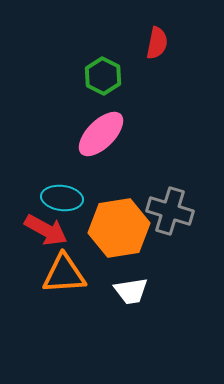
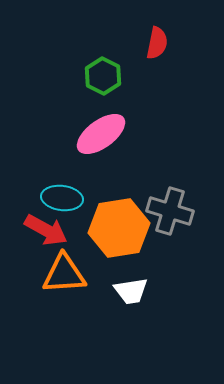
pink ellipse: rotated 9 degrees clockwise
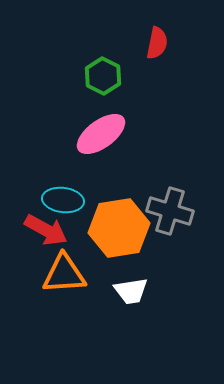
cyan ellipse: moved 1 px right, 2 px down
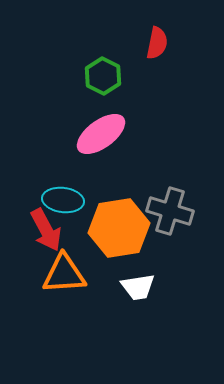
red arrow: rotated 33 degrees clockwise
white trapezoid: moved 7 px right, 4 px up
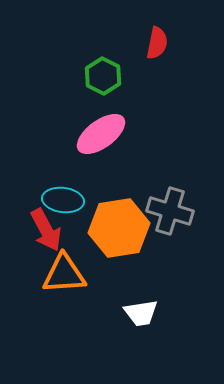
white trapezoid: moved 3 px right, 26 px down
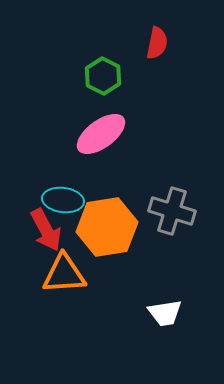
gray cross: moved 2 px right
orange hexagon: moved 12 px left, 1 px up
white trapezoid: moved 24 px right
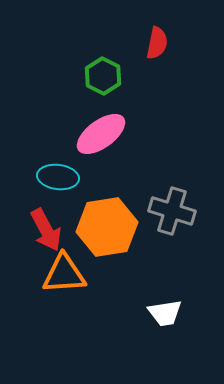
cyan ellipse: moved 5 px left, 23 px up
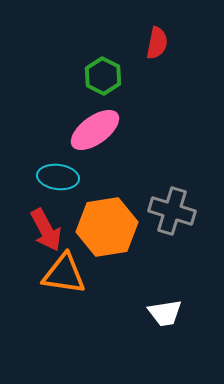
pink ellipse: moved 6 px left, 4 px up
orange triangle: rotated 12 degrees clockwise
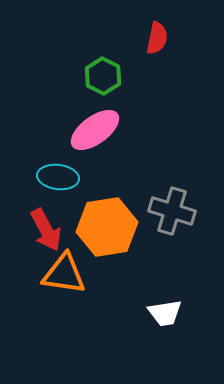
red semicircle: moved 5 px up
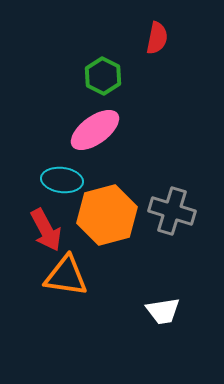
cyan ellipse: moved 4 px right, 3 px down
orange hexagon: moved 12 px up; rotated 6 degrees counterclockwise
orange triangle: moved 2 px right, 2 px down
white trapezoid: moved 2 px left, 2 px up
